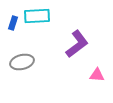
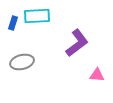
purple L-shape: moved 1 px up
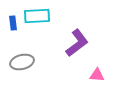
blue rectangle: rotated 24 degrees counterclockwise
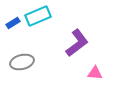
cyan rectangle: moved 1 px right; rotated 20 degrees counterclockwise
blue rectangle: rotated 64 degrees clockwise
pink triangle: moved 2 px left, 2 px up
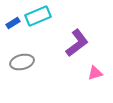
pink triangle: rotated 21 degrees counterclockwise
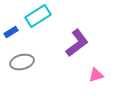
cyan rectangle: rotated 10 degrees counterclockwise
blue rectangle: moved 2 px left, 9 px down
pink triangle: moved 1 px right, 2 px down
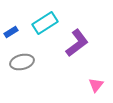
cyan rectangle: moved 7 px right, 7 px down
pink triangle: moved 10 px down; rotated 35 degrees counterclockwise
